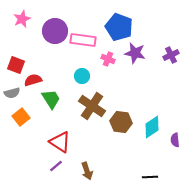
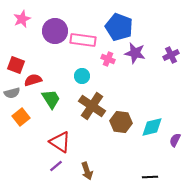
cyan diamond: rotated 20 degrees clockwise
purple semicircle: rotated 32 degrees clockwise
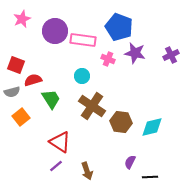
gray semicircle: moved 1 px up
purple semicircle: moved 45 px left, 22 px down
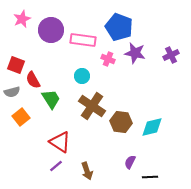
purple circle: moved 4 px left, 1 px up
red semicircle: rotated 102 degrees counterclockwise
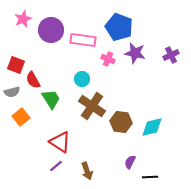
pink star: moved 1 px right
cyan circle: moved 3 px down
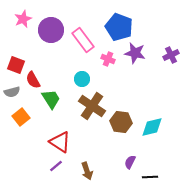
pink rectangle: rotated 45 degrees clockwise
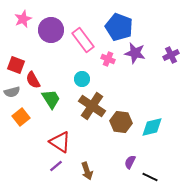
black line: rotated 28 degrees clockwise
